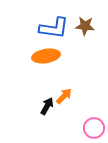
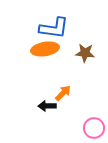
brown star: moved 27 px down
orange ellipse: moved 1 px left, 7 px up
orange arrow: moved 1 px left, 3 px up
black arrow: rotated 120 degrees counterclockwise
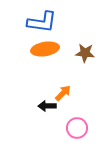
blue L-shape: moved 12 px left, 6 px up
pink circle: moved 17 px left
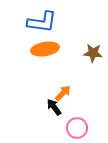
brown star: moved 8 px right
black arrow: moved 7 px right, 1 px down; rotated 54 degrees clockwise
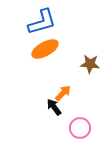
blue L-shape: rotated 24 degrees counterclockwise
orange ellipse: rotated 20 degrees counterclockwise
brown star: moved 3 px left, 11 px down
pink circle: moved 3 px right
